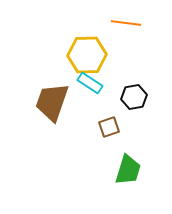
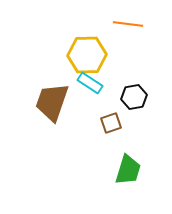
orange line: moved 2 px right, 1 px down
brown square: moved 2 px right, 4 px up
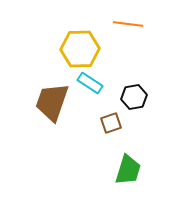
yellow hexagon: moved 7 px left, 6 px up
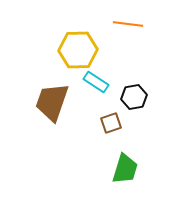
yellow hexagon: moved 2 px left, 1 px down
cyan rectangle: moved 6 px right, 1 px up
green trapezoid: moved 3 px left, 1 px up
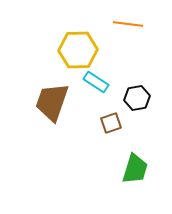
black hexagon: moved 3 px right, 1 px down
green trapezoid: moved 10 px right
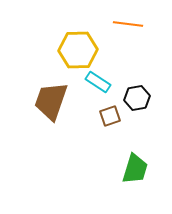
cyan rectangle: moved 2 px right
brown trapezoid: moved 1 px left, 1 px up
brown square: moved 1 px left, 7 px up
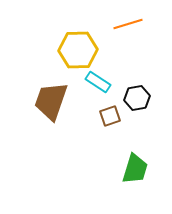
orange line: rotated 24 degrees counterclockwise
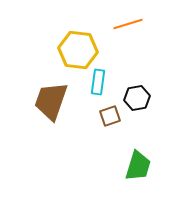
yellow hexagon: rotated 9 degrees clockwise
cyan rectangle: rotated 65 degrees clockwise
green trapezoid: moved 3 px right, 3 px up
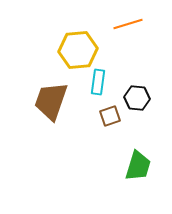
yellow hexagon: rotated 12 degrees counterclockwise
black hexagon: rotated 15 degrees clockwise
